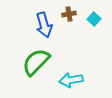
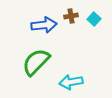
brown cross: moved 2 px right, 2 px down
blue arrow: rotated 80 degrees counterclockwise
cyan arrow: moved 2 px down
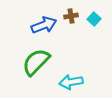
blue arrow: rotated 15 degrees counterclockwise
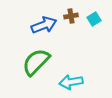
cyan square: rotated 16 degrees clockwise
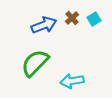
brown cross: moved 1 px right, 2 px down; rotated 32 degrees counterclockwise
green semicircle: moved 1 px left, 1 px down
cyan arrow: moved 1 px right, 1 px up
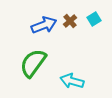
brown cross: moved 2 px left, 3 px down
green semicircle: moved 2 px left; rotated 8 degrees counterclockwise
cyan arrow: rotated 25 degrees clockwise
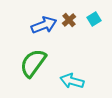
brown cross: moved 1 px left, 1 px up
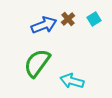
brown cross: moved 1 px left, 1 px up
green semicircle: moved 4 px right
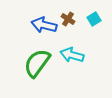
brown cross: rotated 16 degrees counterclockwise
blue arrow: rotated 145 degrees counterclockwise
cyan arrow: moved 26 px up
